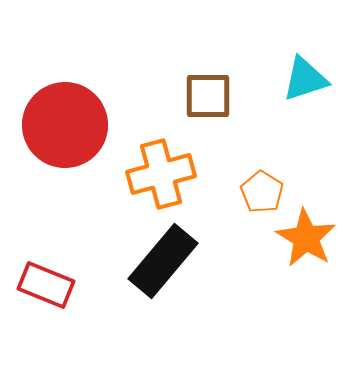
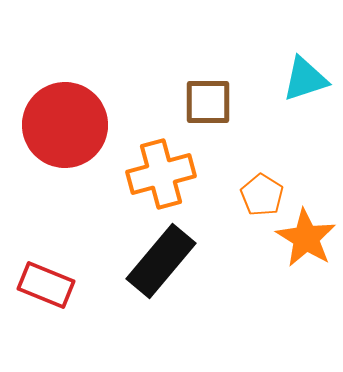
brown square: moved 6 px down
orange pentagon: moved 3 px down
black rectangle: moved 2 px left
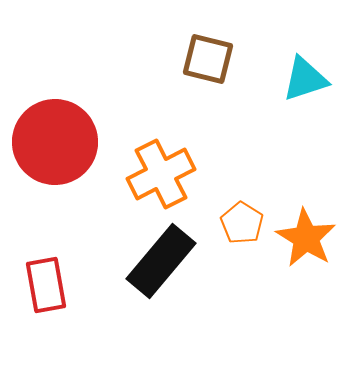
brown square: moved 43 px up; rotated 14 degrees clockwise
red circle: moved 10 px left, 17 px down
orange cross: rotated 12 degrees counterclockwise
orange pentagon: moved 20 px left, 28 px down
red rectangle: rotated 58 degrees clockwise
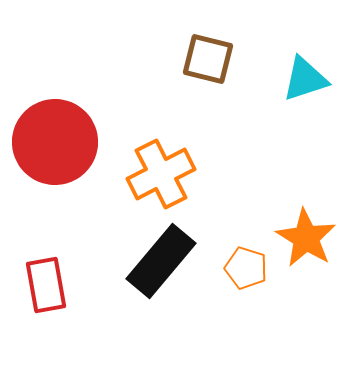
orange pentagon: moved 4 px right, 45 px down; rotated 15 degrees counterclockwise
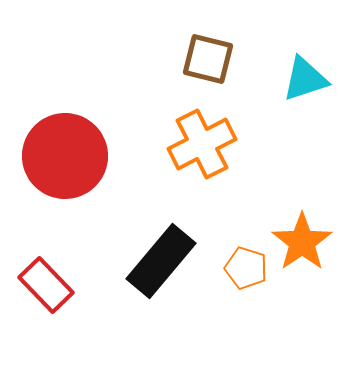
red circle: moved 10 px right, 14 px down
orange cross: moved 41 px right, 30 px up
orange star: moved 4 px left, 4 px down; rotated 6 degrees clockwise
red rectangle: rotated 34 degrees counterclockwise
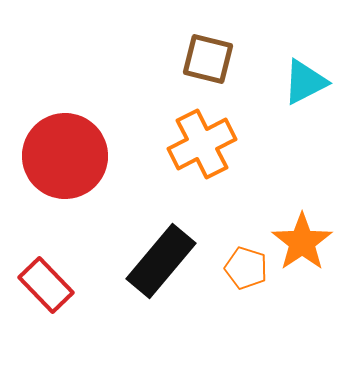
cyan triangle: moved 3 px down; rotated 9 degrees counterclockwise
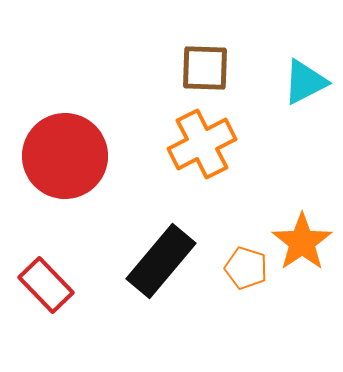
brown square: moved 3 px left, 9 px down; rotated 12 degrees counterclockwise
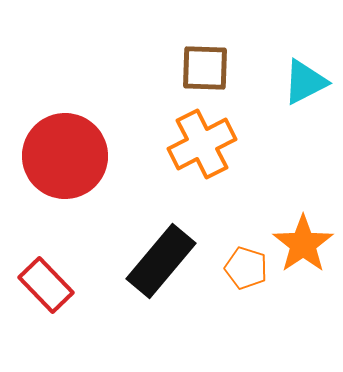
orange star: moved 1 px right, 2 px down
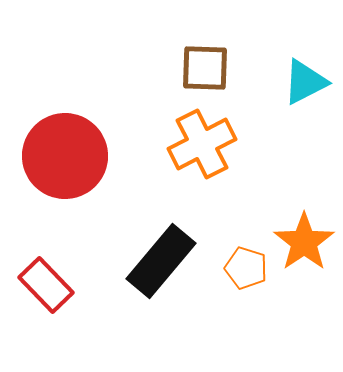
orange star: moved 1 px right, 2 px up
